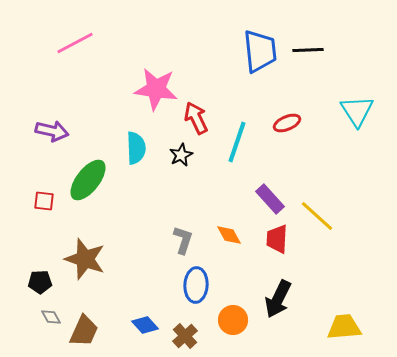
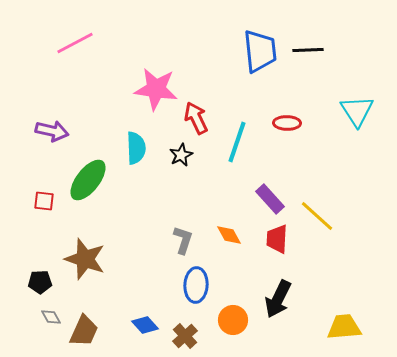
red ellipse: rotated 24 degrees clockwise
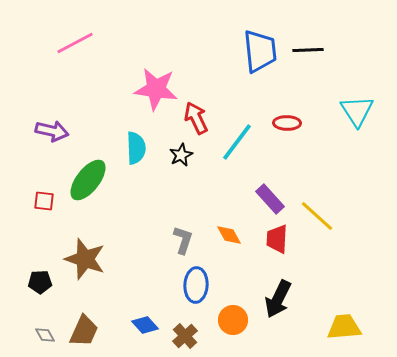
cyan line: rotated 18 degrees clockwise
gray diamond: moved 6 px left, 18 px down
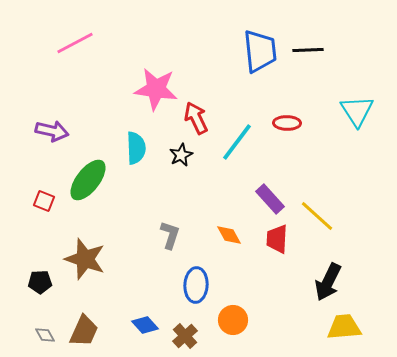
red square: rotated 15 degrees clockwise
gray L-shape: moved 13 px left, 5 px up
black arrow: moved 50 px right, 17 px up
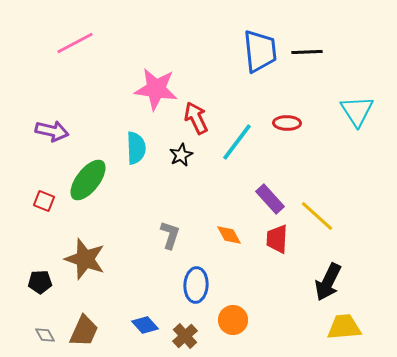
black line: moved 1 px left, 2 px down
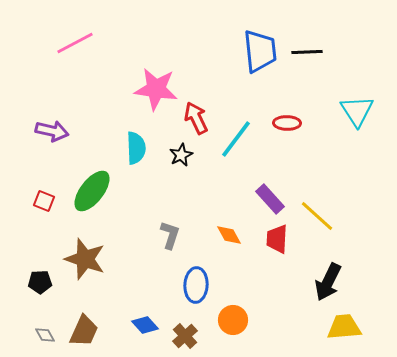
cyan line: moved 1 px left, 3 px up
green ellipse: moved 4 px right, 11 px down
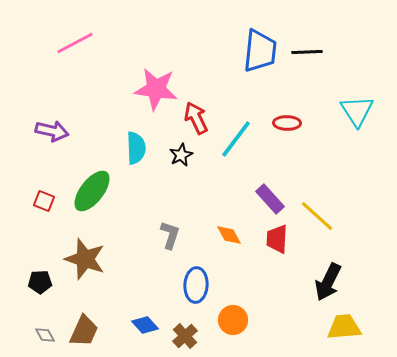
blue trapezoid: rotated 12 degrees clockwise
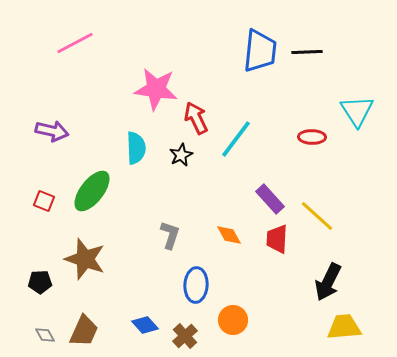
red ellipse: moved 25 px right, 14 px down
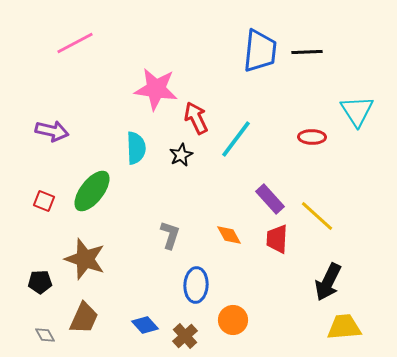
brown trapezoid: moved 13 px up
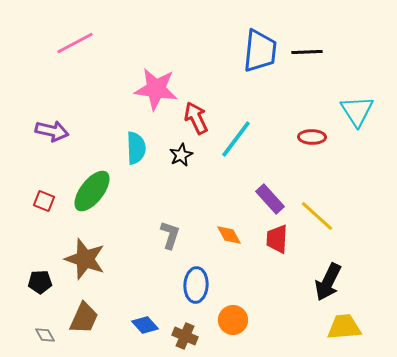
brown cross: rotated 25 degrees counterclockwise
